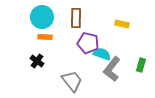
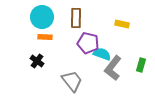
gray L-shape: moved 1 px right, 1 px up
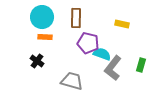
gray trapezoid: rotated 35 degrees counterclockwise
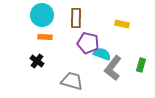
cyan circle: moved 2 px up
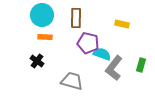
gray L-shape: moved 1 px right
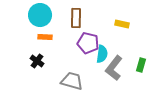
cyan circle: moved 2 px left
cyan semicircle: rotated 78 degrees clockwise
